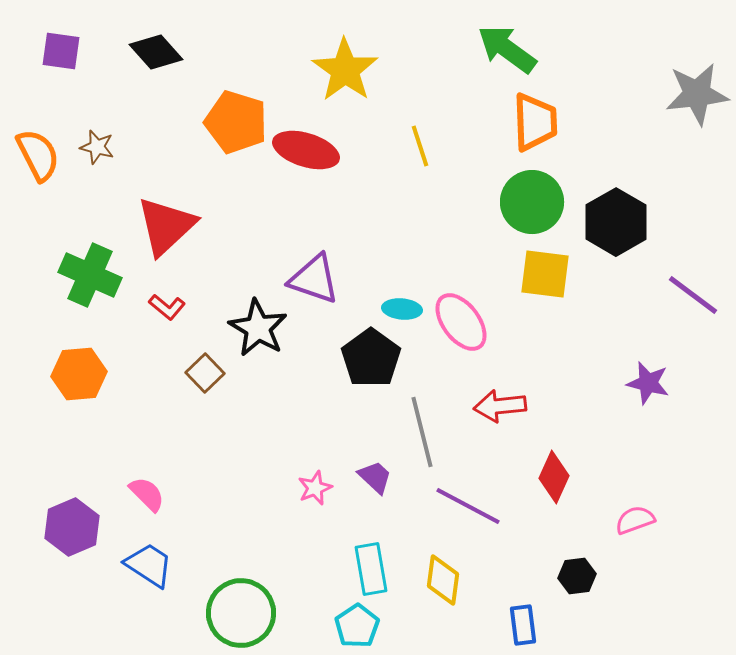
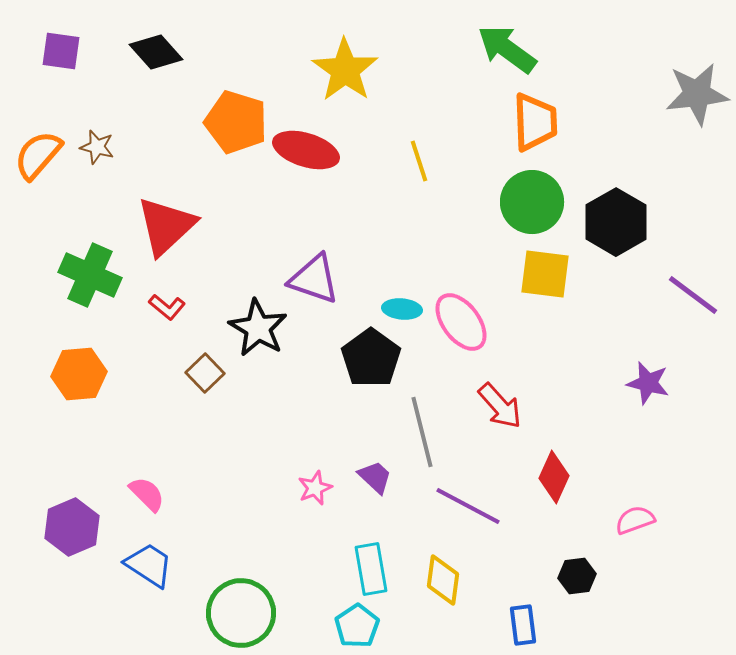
yellow line at (420, 146): moved 1 px left, 15 px down
orange semicircle at (38, 155): rotated 112 degrees counterclockwise
red arrow at (500, 406): rotated 126 degrees counterclockwise
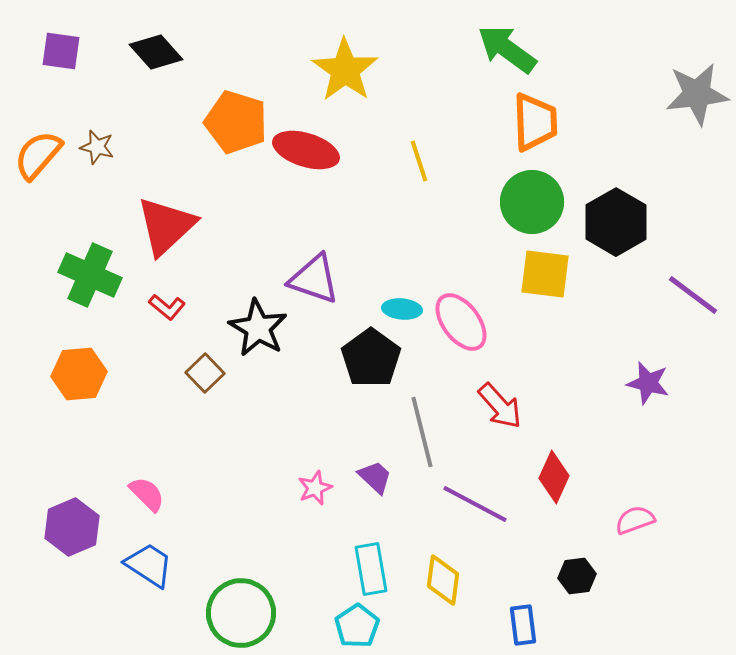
purple line at (468, 506): moved 7 px right, 2 px up
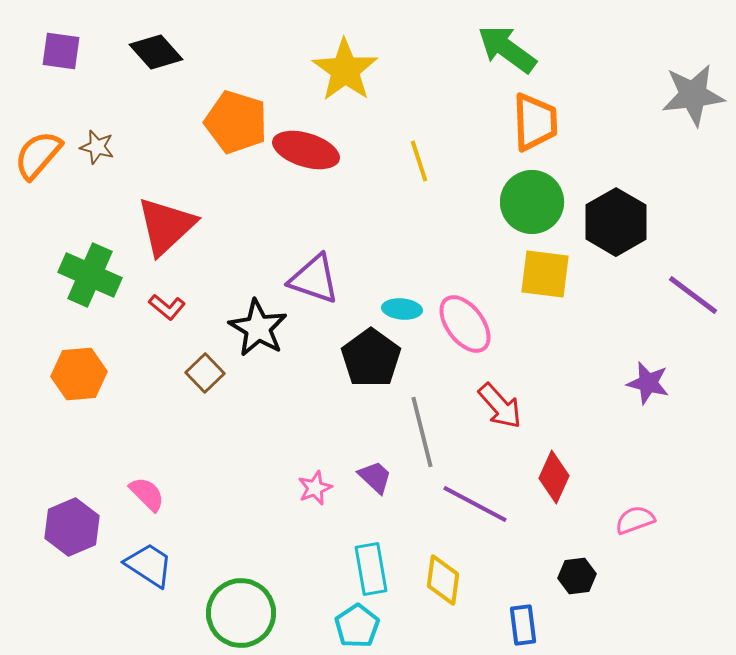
gray star at (697, 94): moved 4 px left, 1 px down
pink ellipse at (461, 322): moved 4 px right, 2 px down
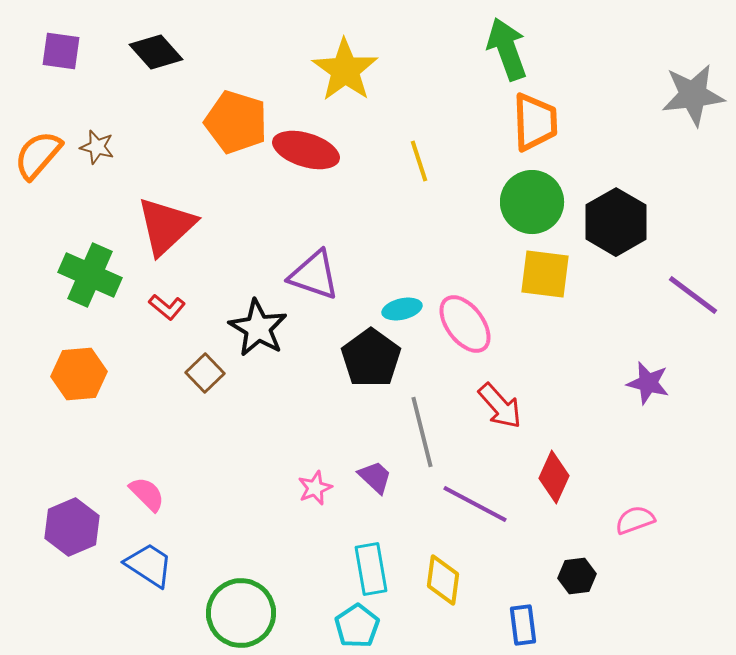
green arrow at (507, 49): rotated 34 degrees clockwise
purple triangle at (314, 279): moved 4 px up
cyan ellipse at (402, 309): rotated 18 degrees counterclockwise
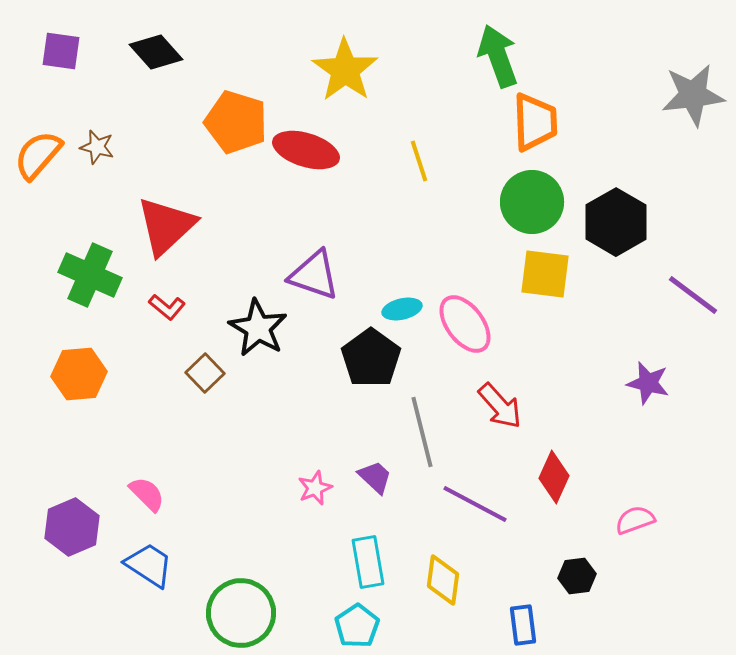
green arrow at (507, 49): moved 9 px left, 7 px down
cyan rectangle at (371, 569): moved 3 px left, 7 px up
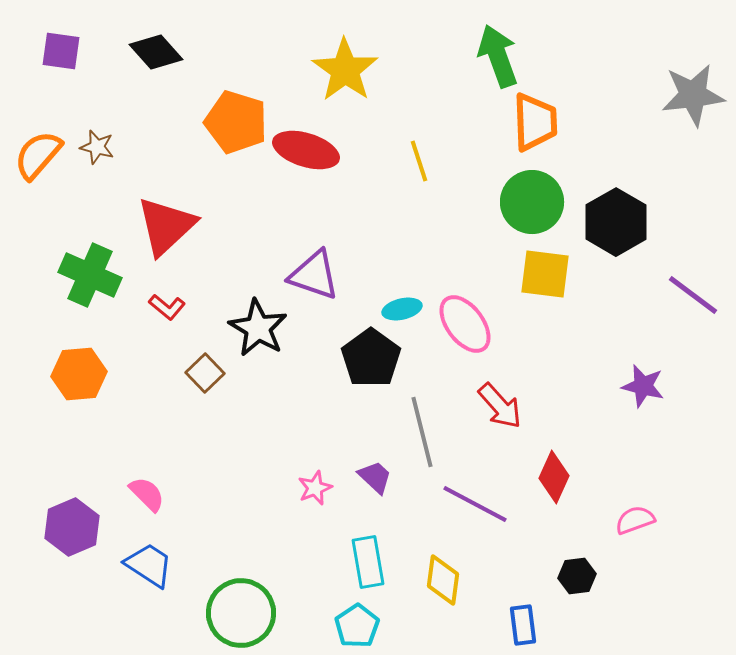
purple star at (648, 383): moved 5 px left, 3 px down
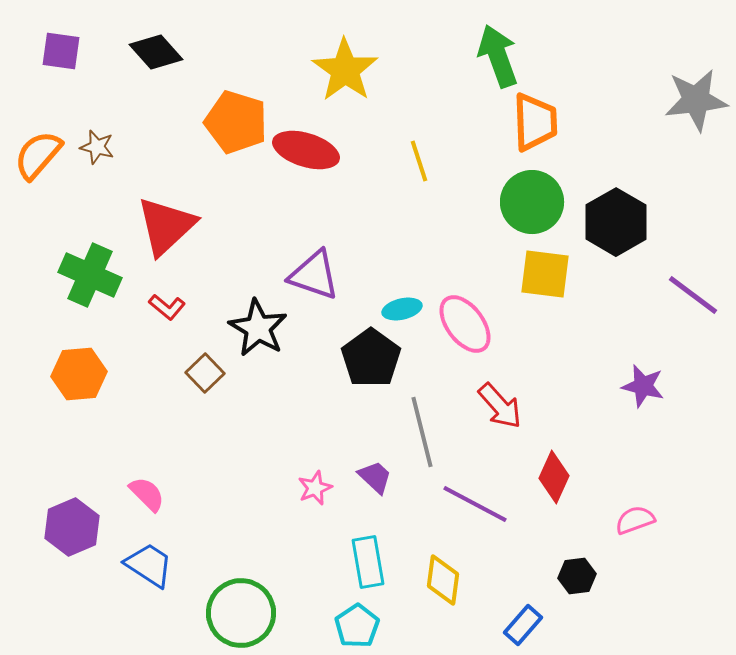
gray star at (693, 95): moved 3 px right, 5 px down
blue rectangle at (523, 625): rotated 48 degrees clockwise
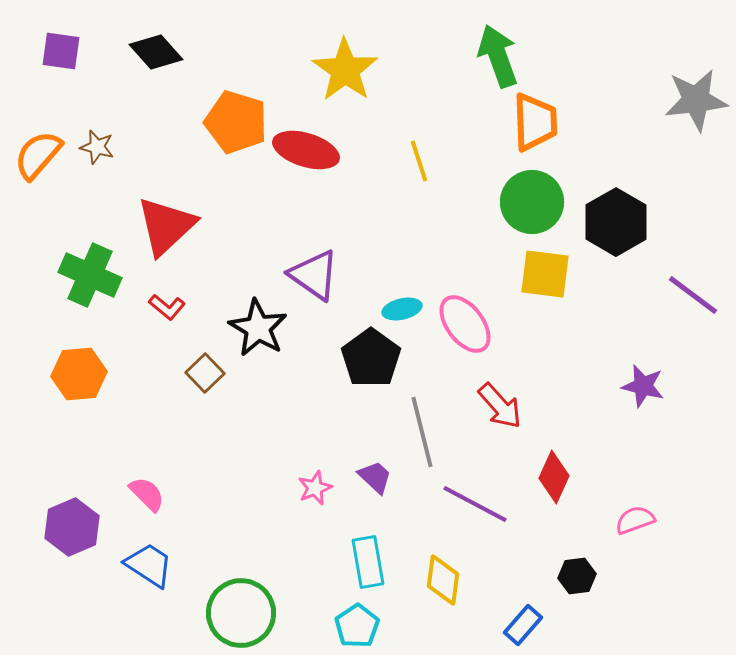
purple triangle at (314, 275): rotated 16 degrees clockwise
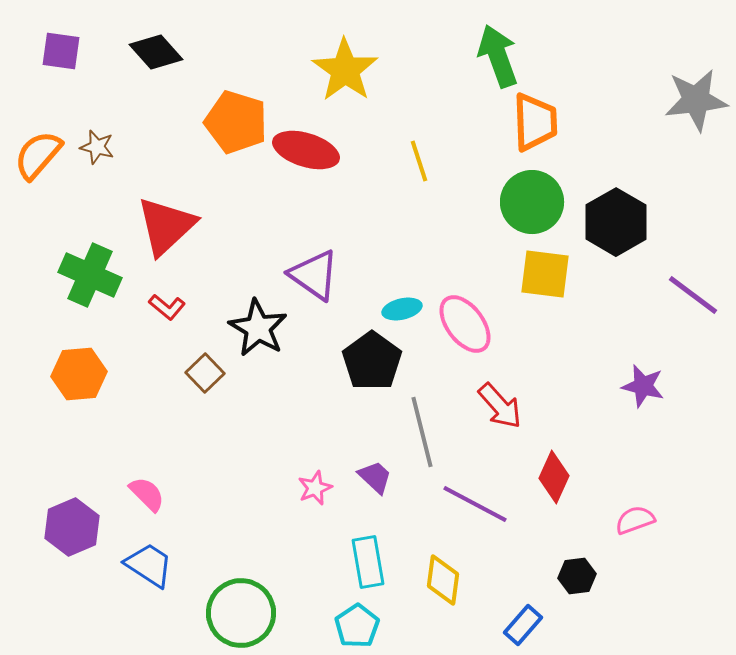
black pentagon at (371, 358): moved 1 px right, 3 px down
